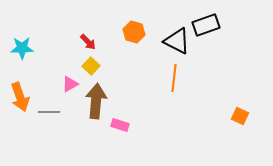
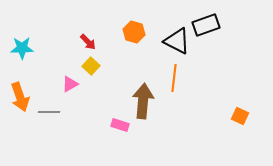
brown arrow: moved 47 px right
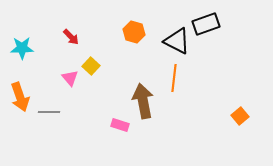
black rectangle: moved 1 px up
red arrow: moved 17 px left, 5 px up
pink triangle: moved 6 px up; rotated 42 degrees counterclockwise
brown arrow: rotated 16 degrees counterclockwise
orange square: rotated 24 degrees clockwise
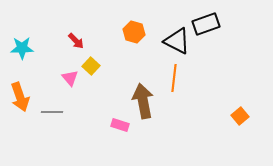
red arrow: moved 5 px right, 4 px down
gray line: moved 3 px right
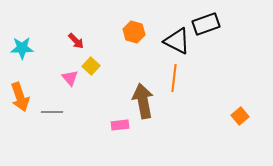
pink rectangle: rotated 24 degrees counterclockwise
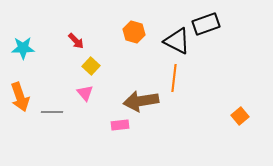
cyan star: moved 1 px right
pink triangle: moved 15 px right, 15 px down
brown arrow: moved 2 px left; rotated 88 degrees counterclockwise
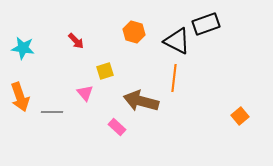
cyan star: rotated 10 degrees clockwise
yellow square: moved 14 px right, 5 px down; rotated 30 degrees clockwise
brown arrow: rotated 24 degrees clockwise
pink rectangle: moved 3 px left, 2 px down; rotated 48 degrees clockwise
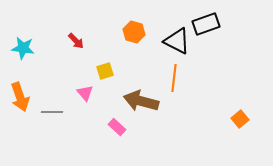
orange square: moved 3 px down
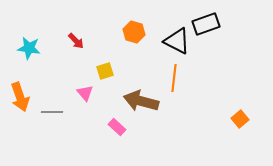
cyan star: moved 6 px right
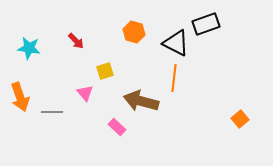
black triangle: moved 1 px left, 2 px down
